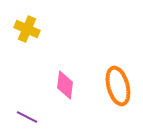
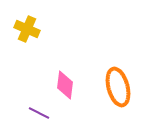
orange ellipse: moved 1 px down
purple line: moved 12 px right, 4 px up
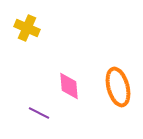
yellow cross: moved 1 px up
pink diamond: moved 4 px right, 1 px down; rotated 12 degrees counterclockwise
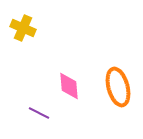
yellow cross: moved 4 px left
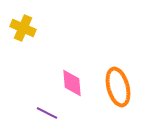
pink diamond: moved 3 px right, 3 px up
purple line: moved 8 px right
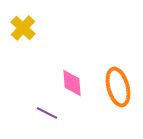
yellow cross: rotated 20 degrees clockwise
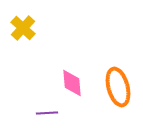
purple line: rotated 30 degrees counterclockwise
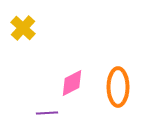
pink diamond: rotated 68 degrees clockwise
orange ellipse: rotated 15 degrees clockwise
